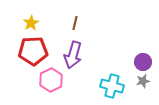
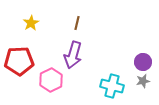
brown line: moved 2 px right
red pentagon: moved 14 px left, 10 px down
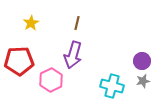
purple circle: moved 1 px left, 1 px up
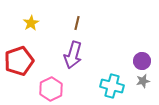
red pentagon: rotated 16 degrees counterclockwise
pink hexagon: moved 9 px down
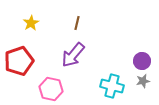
purple arrow: rotated 24 degrees clockwise
pink hexagon: rotated 20 degrees counterclockwise
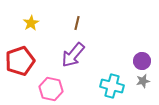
red pentagon: moved 1 px right
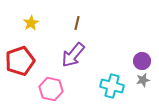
gray star: moved 1 px up
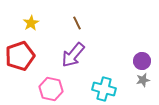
brown line: rotated 40 degrees counterclockwise
red pentagon: moved 5 px up
cyan cross: moved 8 px left, 3 px down
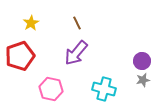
purple arrow: moved 3 px right, 2 px up
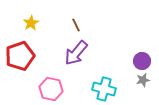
brown line: moved 1 px left, 2 px down
